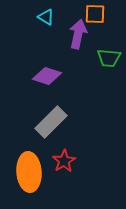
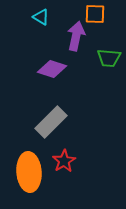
cyan triangle: moved 5 px left
purple arrow: moved 2 px left, 2 px down
purple diamond: moved 5 px right, 7 px up
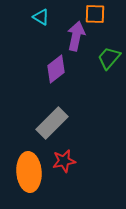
green trapezoid: rotated 125 degrees clockwise
purple diamond: moved 4 px right; rotated 56 degrees counterclockwise
gray rectangle: moved 1 px right, 1 px down
red star: rotated 20 degrees clockwise
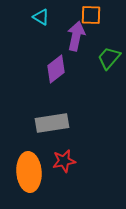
orange square: moved 4 px left, 1 px down
gray rectangle: rotated 36 degrees clockwise
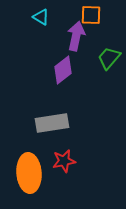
purple diamond: moved 7 px right, 1 px down
orange ellipse: moved 1 px down
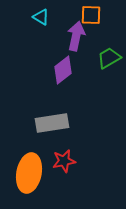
green trapezoid: rotated 20 degrees clockwise
orange ellipse: rotated 15 degrees clockwise
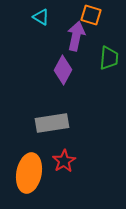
orange square: rotated 15 degrees clockwise
green trapezoid: rotated 125 degrees clockwise
purple diamond: rotated 24 degrees counterclockwise
red star: rotated 20 degrees counterclockwise
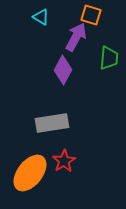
purple arrow: moved 1 px down; rotated 16 degrees clockwise
orange ellipse: moved 1 px right; rotated 27 degrees clockwise
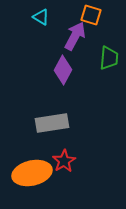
purple arrow: moved 1 px left, 1 px up
orange ellipse: moved 2 px right; rotated 39 degrees clockwise
